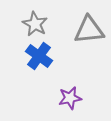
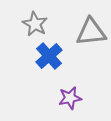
gray triangle: moved 2 px right, 2 px down
blue cross: moved 10 px right; rotated 12 degrees clockwise
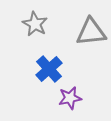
blue cross: moved 13 px down
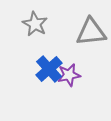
purple star: moved 1 px left, 23 px up
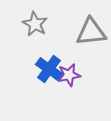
blue cross: rotated 12 degrees counterclockwise
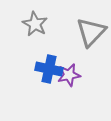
gray triangle: rotated 40 degrees counterclockwise
blue cross: rotated 24 degrees counterclockwise
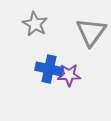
gray triangle: rotated 8 degrees counterclockwise
purple star: rotated 10 degrees clockwise
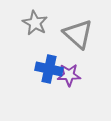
gray star: moved 1 px up
gray triangle: moved 13 px left, 2 px down; rotated 24 degrees counterclockwise
